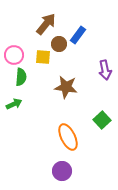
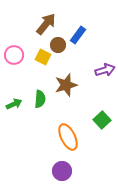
brown circle: moved 1 px left, 1 px down
yellow square: rotated 21 degrees clockwise
purple arrow: rotated 96 degrees counterclockwise
green semicircle: moved 19 px right, 22 px down
brown star: moved 2 px up; rotated 25 degrees counterclockwise
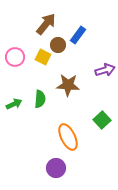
pink circle: moved 1 px right, 2 px down
brown star: moved 2 px right; rotated 20 degrees clockwise
purple circle: moved 6 px left, 3 px up
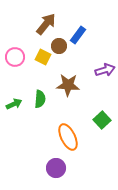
brown circle: moved 1 px right, 1 px down
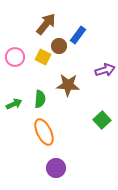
orange ellipse: moved 24 px left, 5 px up
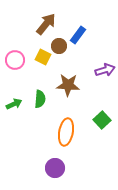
pink circle: moved 3 px down
orange ellipse: moved 22 px right; rotated 36 degrees clockwise
purple circle: moved 1 px left
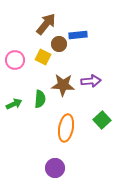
blue rectangle: rotated 48 degrees clockwise
brown circle: moved 2 px up
purple arrow: moved 14 px left, 11 px down; rotated 12 degrees clockwise
brown star: moved 5 px left
orange ellipse: moved 4 px up
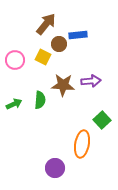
green semicircle: moved 1 px down
orange ellipse: moved 16 px right, 16 px down
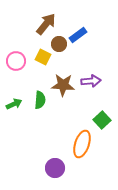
blue rectangle: rotated 30 degrees counterclockwise
pink circle: moved 1 px right, 1 px down
orange ellipse: rotated 8 degrees clockwise
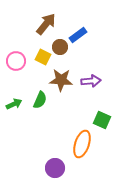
brown circle: moved 1 px right, 3 px down
brown star: moved 2 px left, 5 px up
green semicircle: rotated 18 degrees clockwise
green square: rotated 24 degrees counterclockwise
